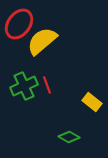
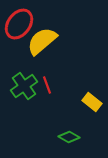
green cross: rotated 12 degrees counterclockwise
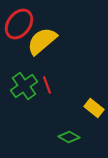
yellow rectangle: moved 2 px right, 6 px down
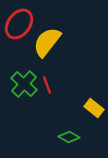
yellow semicircle: moved 5 px right, 1 px down; rotated 12 degrees counterclockwise
green cross: moved 2 px up; rotated 12 degrees counterclockwise
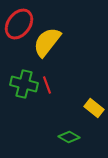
green cross: rotated 28 degrees counterclockwise
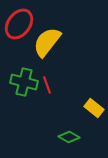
green cross: moved 2 px up
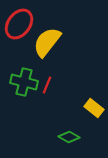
red line: rotated 42 degrees clockwise
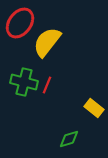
red ellipse: moved 1 px right, 1 px up
green diamond: moved 2 px down; rotated 45 degrees counterclockwise
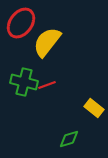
red ellipse: moved 1 px right
red line: rotated 48 degrees clockwise
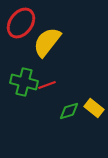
green diamond: moved 28 px up
